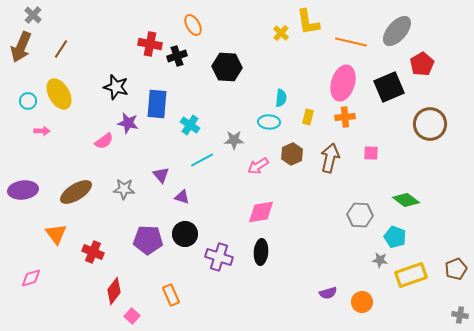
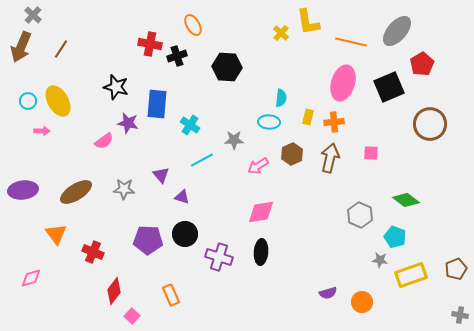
yellow ellipse at (59, 94): moved 1 px left, 7 px down
orange cross at (345, 117): moved 11 px left, 5 px down
gray hexagon at (360, 215): rotated 20 degrees clockwise
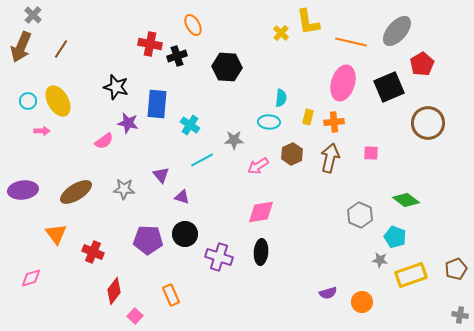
brown circle at (430, 124): moved 2 px left, 1 px up
pink square at (132, 316): moved 3 px right
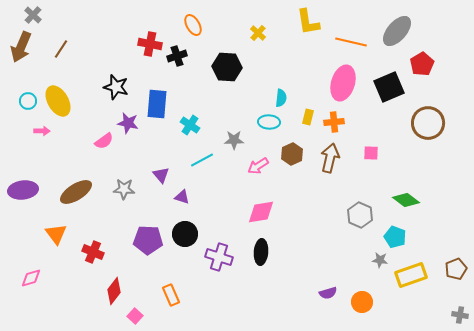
yellow cross at (281, 33): moved 23 px left
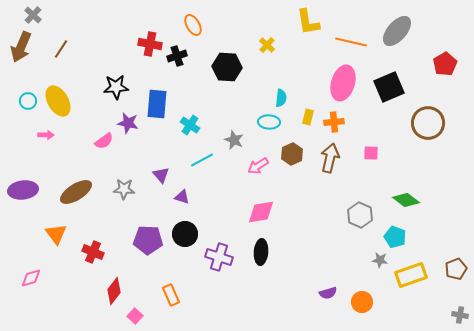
yellow cross at (258, 33): moved 9 px right, 12 px down
red pentagon at (422, 64): moved 23 px right
black star at (116, 87): rotated 20 degrees counterclockwise
pink arrow at (42, 131): moved 4 px right, 4 px down
gray star at (234, 140): rotated 24 degrees clockwise
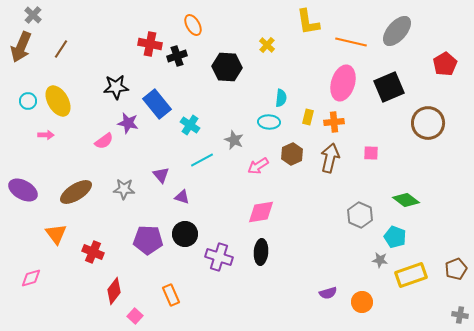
blue rectangle at (157, 104): rotated 44 degrees counterclockwise
purple ellipse at (23, 190): rotated 36 degrees clockwise
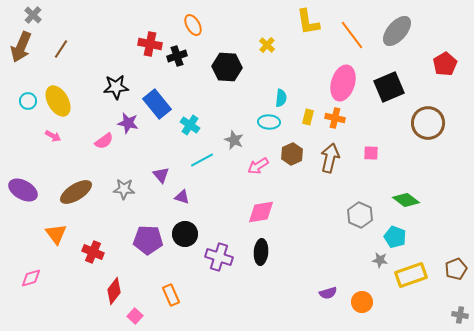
orange line at (351, 42): moved 1 px right, 7 px up; rotated 40 degrees clockwise
orange cross at (334, 122): moved 1 px right, 4 px up; rotated 18 degrees clockwise
pink arrow at (46, 135): moved 7 px right, 1 px down; rotated 28 degrees clockwise
